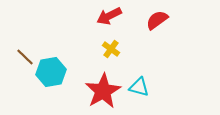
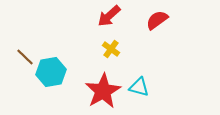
red arrow: rotated 15 degrees counterclockwise
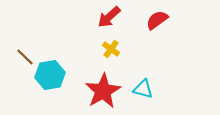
red arrow: moved 1 px down
cyan hexagon: moved 1 px left, 3 px down
cyan triangle: moved 4 px right, 2 px down
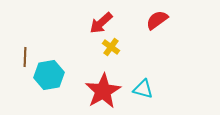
red arrow: moved 8 px left, 6 px down
yellow cross: moved 2 px up
brown line: rotated 48 degrees clockwise
cyan hexagon: moved 1 px left
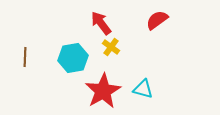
red arrow: rotated 95 degrees clockwise
cyan hexagon: moved 24 px right, 17 px up
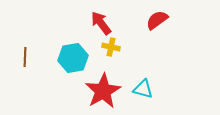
yellow cross: rotated 24 degrees counterclockwise
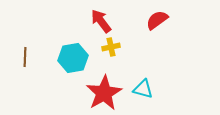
red arrow: moved 2 px up
yellow cross: rotated 24 degrees counterclockwise
red star: moved 1 px right, 2 px down
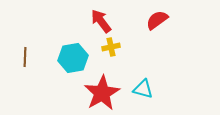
red star: moved 2 px left
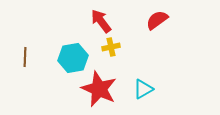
cyan triangle: rotated 45 degrees counterclockwise
red star: moved 3 px left, 4 px up; rotated 18 degrees counterclockwise
